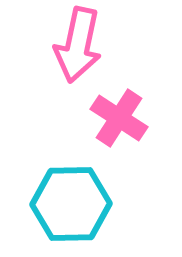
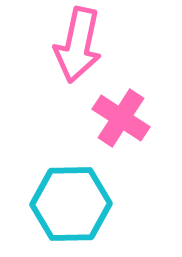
pink cross: moved 2 px right
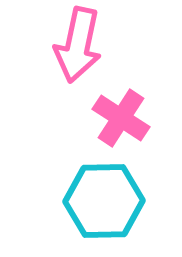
cyan hexagon: moved 33 px right, 3 px up
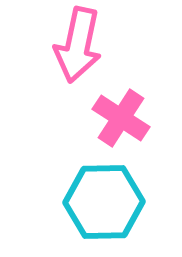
cyan hexagon: moved 1 px down
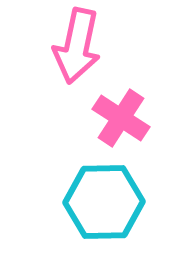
pink arrow: moved 1 px left, 1 px down
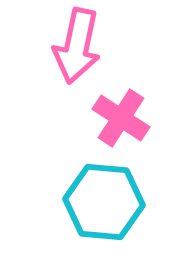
cyan hexagon: rotated 6 degrees clockwise
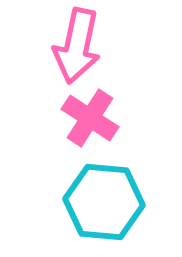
pink cross: moved 31 px left
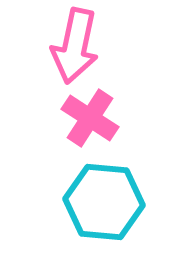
pink arrow: moved 2 px left
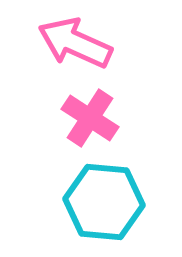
pink arrow: moved 3 px up; rotated 102 degrees clockwise
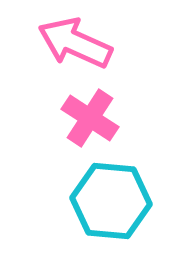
cyan hexagon: moved 7 px right, 1 px up
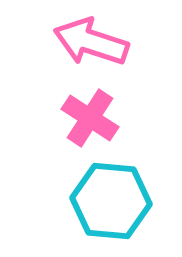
pink arrow: moved 16 px right, 1 px up; rotated 6 degrees counterclockwise
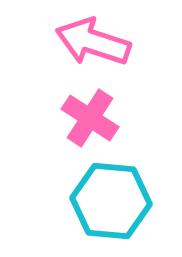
pink arrow: moved 2 px right
